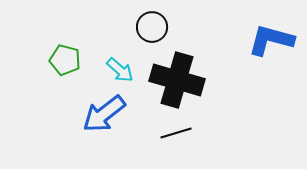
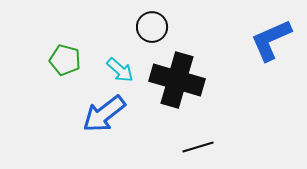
blue L-shape: rotated 39 degrees counterclockwise
black line: moved 22 px right, 14 px down
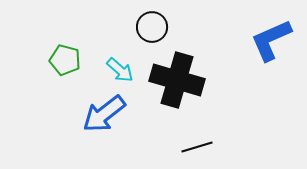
black line: moved 1 px left
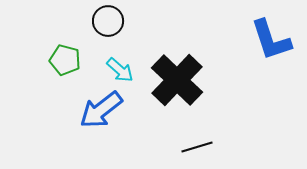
black circle: moved 44 px left, 6 px up
blue L-shape: rotated 84 degrees counterclockwise
black cross: rotated 28 degrees clockwise
blue arrow: moved 3 px left, 4 px up
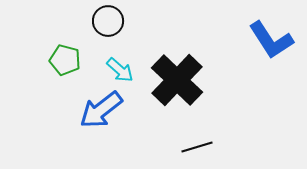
blue L-shape: rotated 15 degrees counterclockwise
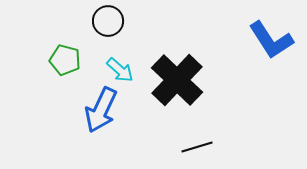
blue arrow: rotated 27 degrees counterclockwise
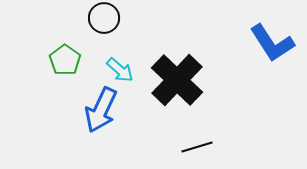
black circle: moved 4 px left, 3 px up
blue L-shape: moved 1 px right, 3 px down
green pentagon: rotated 20 degrees clockwise
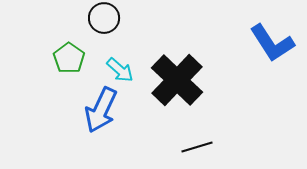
green pentagon: moved 4 px right, 2 px up
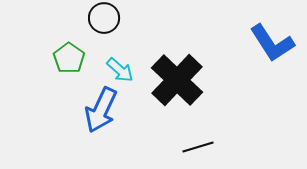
black line: moved 1 px right
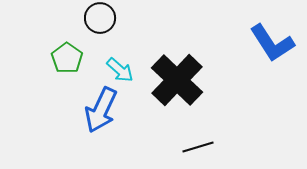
black circle: moved 4 px left
green pentagon: moved 2 px left
